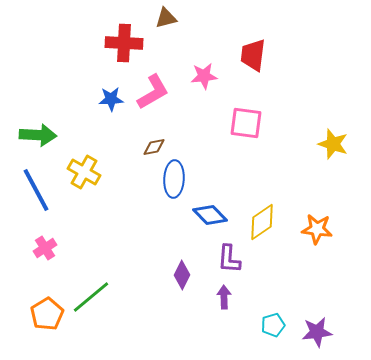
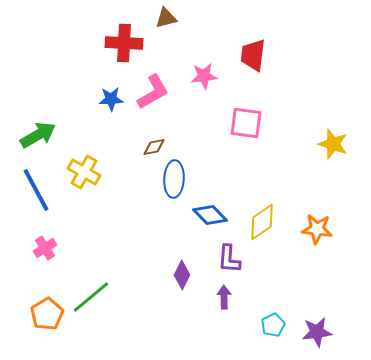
green arrow: rotated 33 degrees counterclockwise
cyan pentagon: rotated 10 degrees counterclockwise
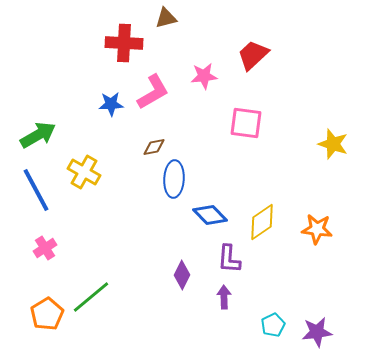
red trapezoid: rotated 40 degrees clockwise
blue star: moved 5 px down
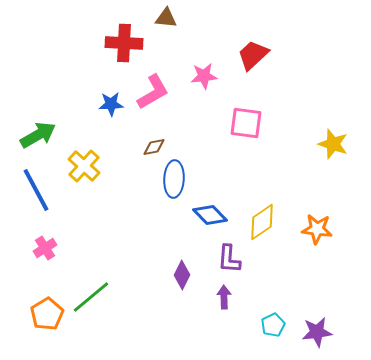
brown triangle: rotated 20 degrees clockwise
yellow cross: moved 6 px up; rotated 12 degrees clockwise
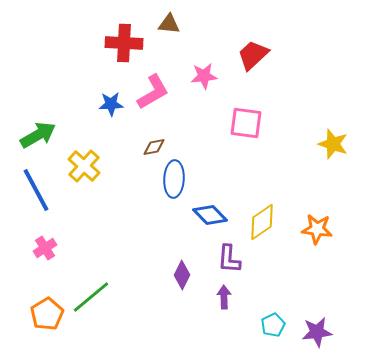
brown triangle: moved 3 px right, 6 px down
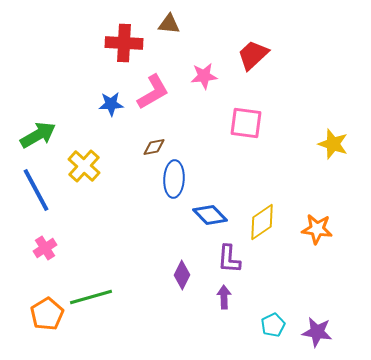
green line: rotated 24 degrees clockwise
purple star: rotated 16 degrees clockwise
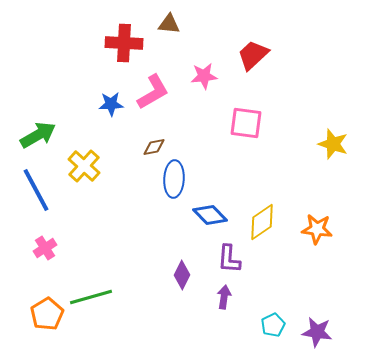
purple arrow: rotated 10 degrees clockwise
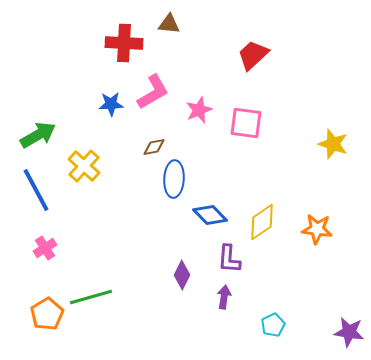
pink star: moved 5 px left, 34 px down; rotated 16 degrees counterclockwise
purple star: moved 32 px right
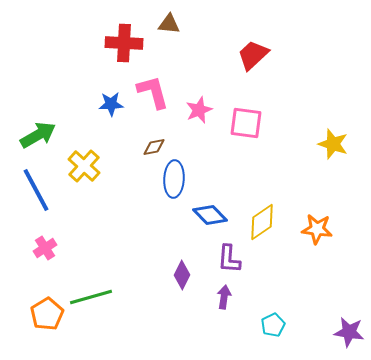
pink L-shape: rotated 75 degrees counterclockwise
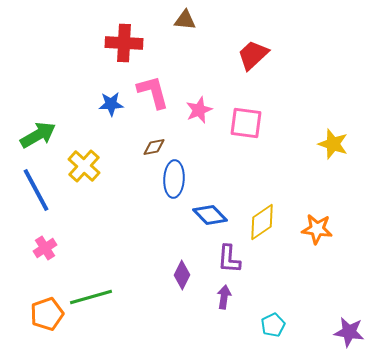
brown triangle: moved 16 px right, 4 px up
orange pentagon: rotated 12 degrees clockwise
